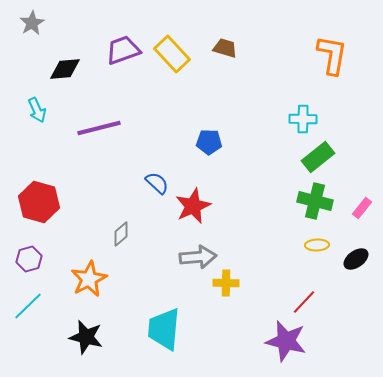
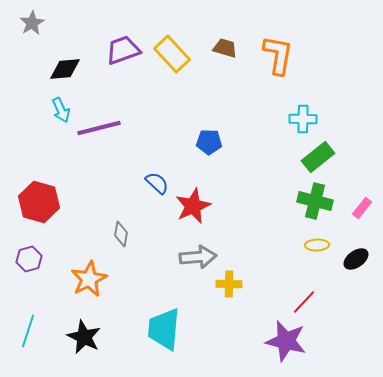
orange L-shape: moved 54 px left
cyan arrow: moved 24 px right
gray diamond: rotated 40 degrees counterclockwise
yellow cross: moved 3 px right, 1 px down
cyan line: moved 25 px down; rotated 28 degrees counterclockwise
black star: moved 2 px left; rotated 12 degrees clockwise
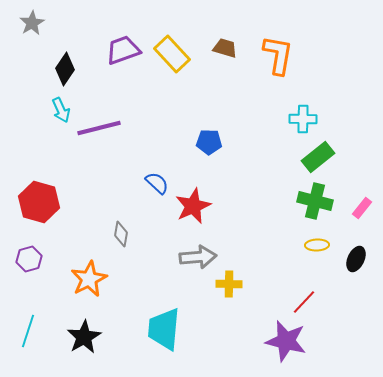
black diamond: rotated 52 degrees counterclockwise
black ellipse: rotated 30 degrees counterclockwise
black star: rotated 16 degrees clockwise
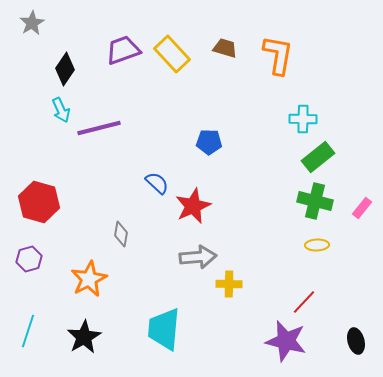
black ellipse: moved 82 px down; rotated 40 degrees counterclockwise
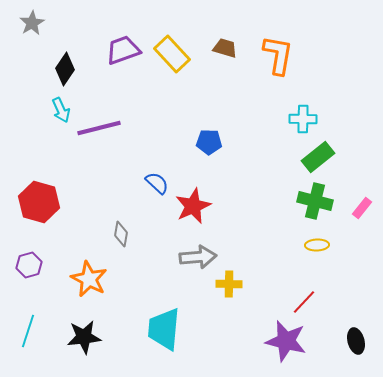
purple hexagon: moved 6 px down
orange star: rotated 18 degrees counterclockwise
black star: rotated 24 degrees clockwise
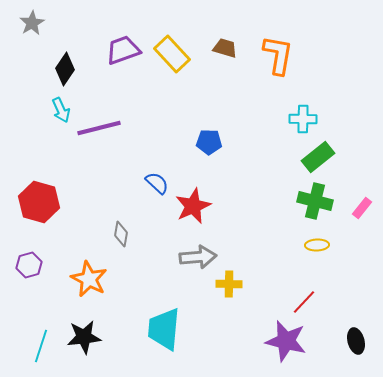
cyan line: moved 13 px right, 15 px down
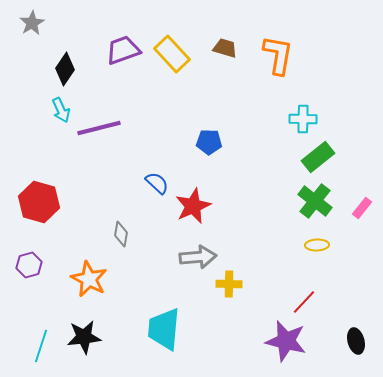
green cross: rotated 24 degrees clockwise
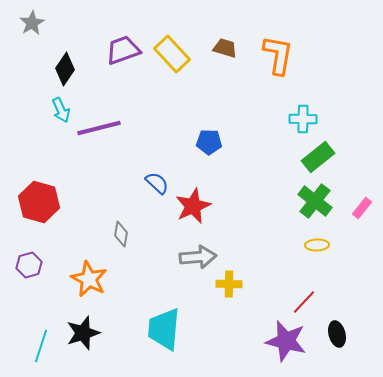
black star: moved 1 px left, 4 px up; rotated 12 degrees counterclockwise
black ellipse: moved 19 px left, 7 px up
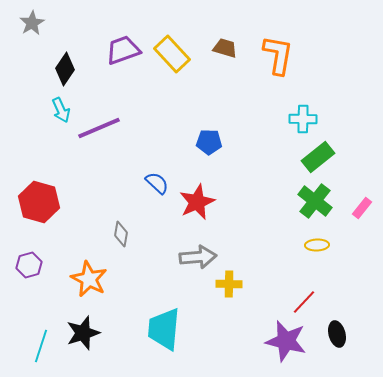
purple line: rotated 9 degrees counterclockwise
red star: moved 4 px right, 4 px up
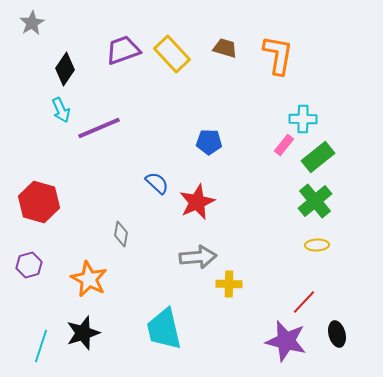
green cross: rotated 12 degrees clockwise
pink rectangle: moved 78 px left, 63 px up
cyan trapezoid: rotated 18 degrees counterclockwise
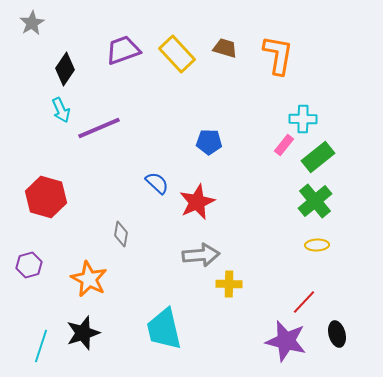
yellow rectangle: moved 5 px right
red hexagon: moved 7 px right, 5 px up
gray arrow: moved 3 px right, 2 px up
